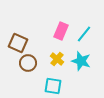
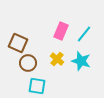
cyan square: moved 16 px left
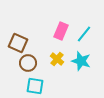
cyan square: moved 2 px left
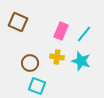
brown square: moved 21 px up
yellow cross: moved 2 px up; rotated 32 degrees counterclockwise
brown circle: moved 2 px right
cyan square: moved 2 px right; rotated 12 degrees clockwise
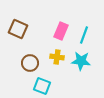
brown square: moved 7 px down
cyan line: moved 1 px down; rotated 18 degrees counterclockwise
cyan star: rotated 12 degrees counterclockwise
cyan square: moved 5 px right
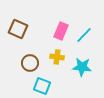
cyan line: rotated 24 degrees clockwise
cyan star: moved 1 px right, 6 px down
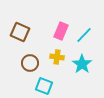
brown square: moved 2 px right, 3 px down
cyan star: moved 3 px up; rotated 30 degrees clockwise
cyan square: moved 2 px right
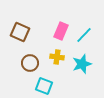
cyan star: rotated 18 degrees clockwise
